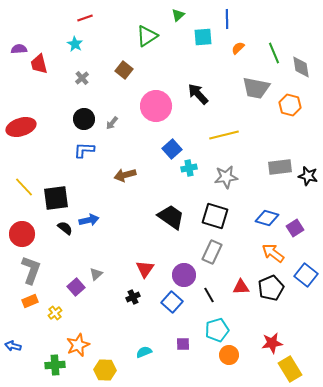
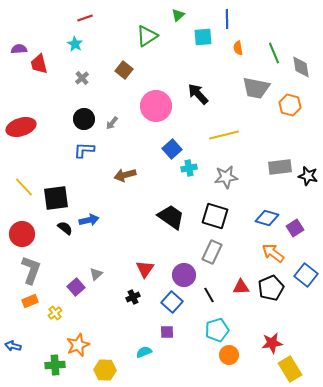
orange semicircle at (238, 48): rotated 56 degrees counterclockwise
purple square at (183, 344): moved 16 px left, 12 px up
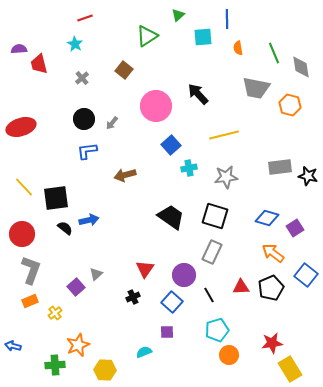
blue square at (172, 149): moved 1 px left, 4 px up
blue L-shape at (84, 150): moved 3 px right, 1 px down; rotated 10 degrees counterclockwise
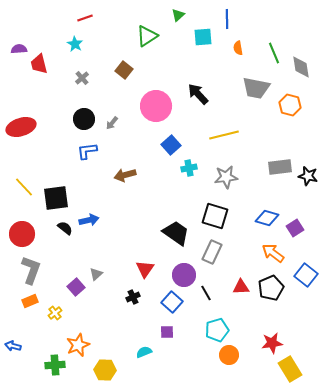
black trapezoid at (171, 217): moved 5 px right, 16 px down
black line at (209, 295): moved 3 px left, 2 px up
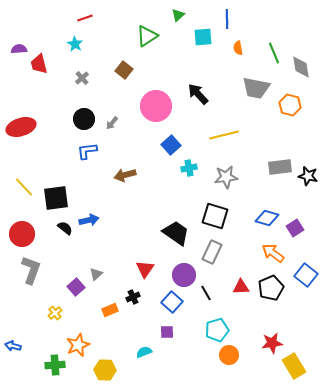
orange rectangle at (30, 301): moved 80 px right, 9 px down
yellow rectangle at (290, 369): moved 4 px right, 3 px up
